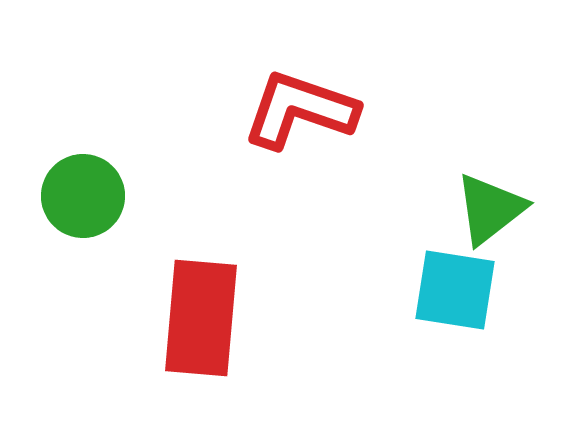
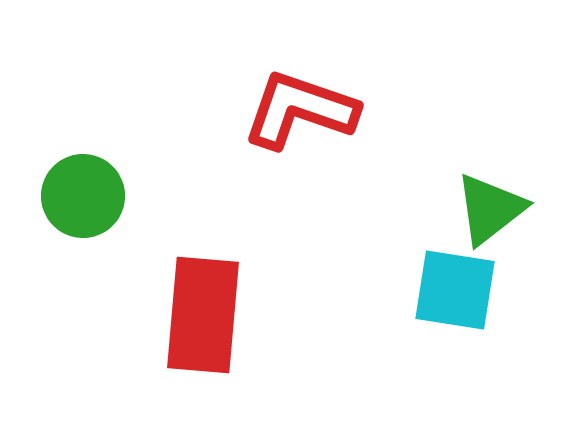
red rectangle: moved 2 px right, 3 px up
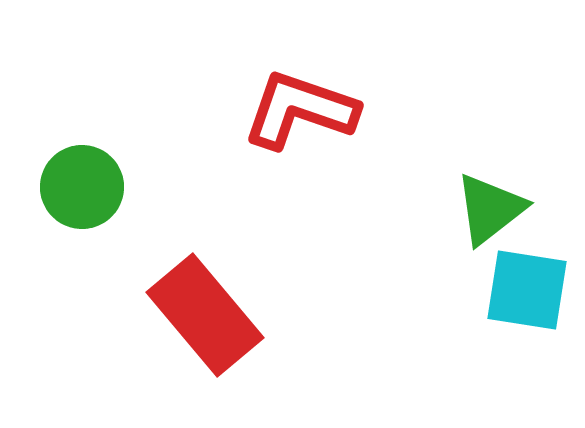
green circle: moved 1 px left, 9 px up
cyan square: moved 72 px right
red rectangle: moved 2 px right; rotated 45 degrees counterclockwise
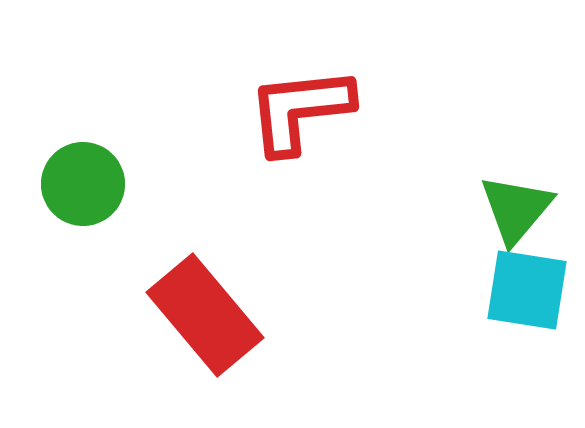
red L-shape: rotated 25 degrees counterclockwise
green circle: moved 1 px right, 3 px up
green triangle: moved 26 px right; rotated 12 degrees counterclockwise
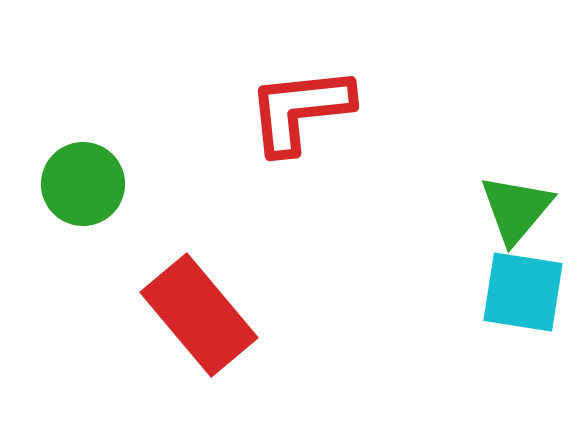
cyan square: moved 4 px left, 2 px down
red rectangle: moved 6 px left
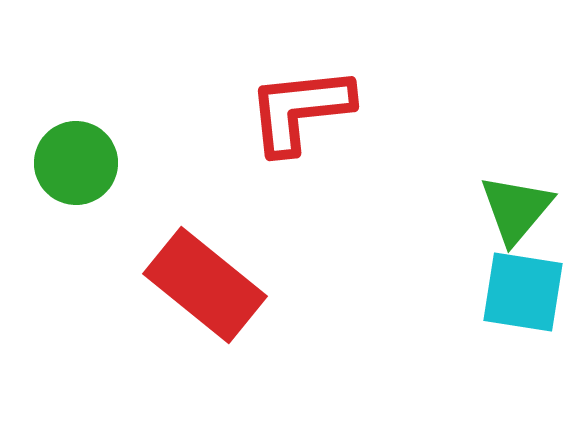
green circle: moved 7 px left, 21 px up
red rectangle: moved 6 px right, 30 px up; rotated 11 degrees counterclockwise
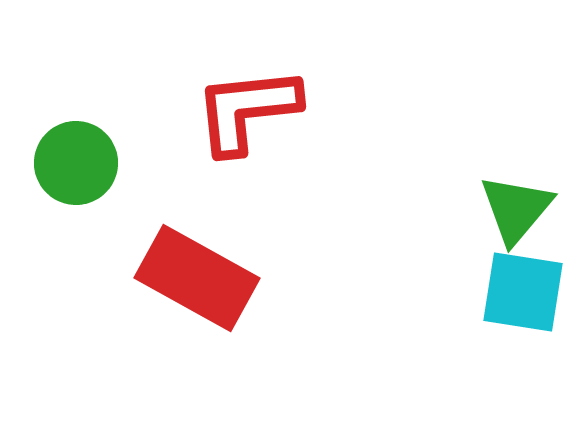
red L-shape: moved 53 px left
red rectangle: moved 8 px left, 7 px up; rotated 10 degrees counterclockwise
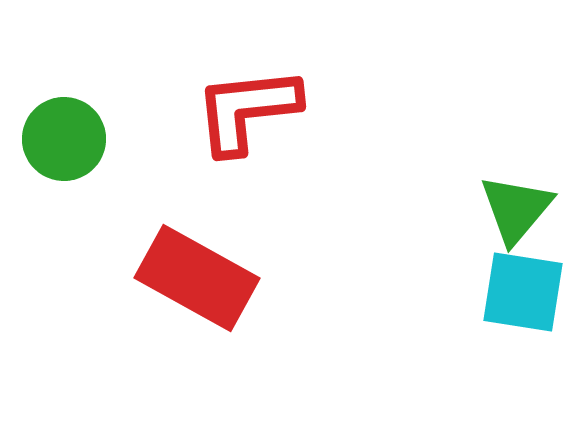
green circle: moved 12 px left, 24 px up
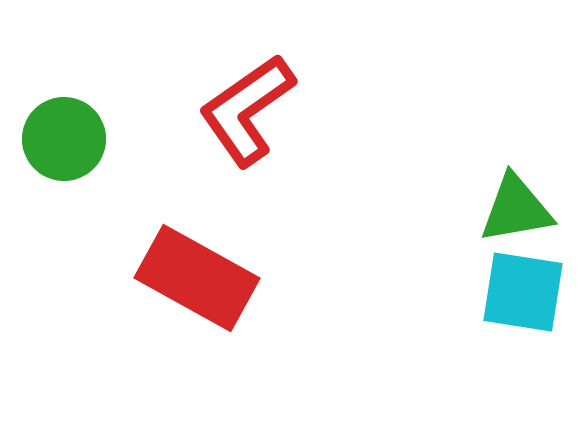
red L-shape: rotated 29 degrees counterclockwise
green triangle: rotated 40 degrees clockwise
